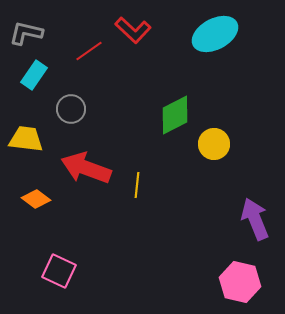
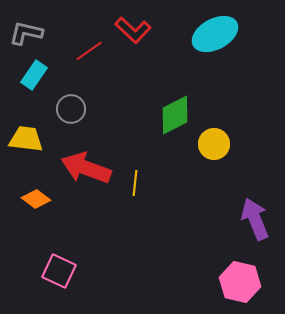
yellow line: moved 2 px left, 2 px up
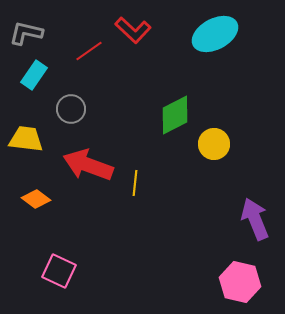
red arrow: moved 2 px right, 3 px up
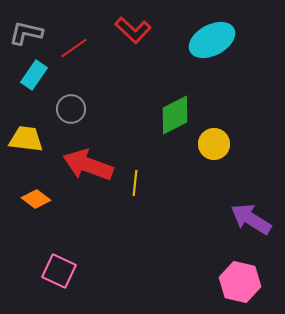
cyan ellipse: moved 3 px left, 6 px down
red line: moved 15 px left, 3 px up
purple arrow: moved 4 px left; rotated 36 degrees counterclockwise
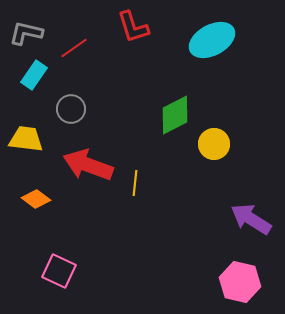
red L-shape: moved 3 px up; rotated 30 degrees clockwise
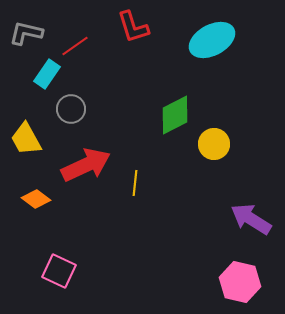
red line: moved 1 px right, 2 px up
cyan rectangle: moved 13 px right, 1 px up
yellow trapezoid: rotated 126 degrees counterclockwise
red arrow: moved 2 px left; rotated 135 degrees clockwise
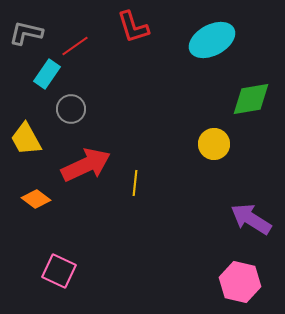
green diamond: moved 76 px right, 16 px up; rotated 18 degrees clockwise
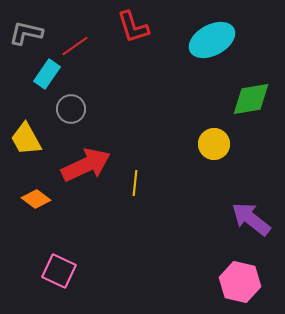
purple arrow: rotated 6 degrees clockwise
